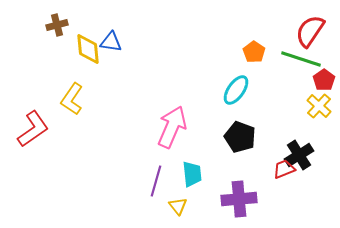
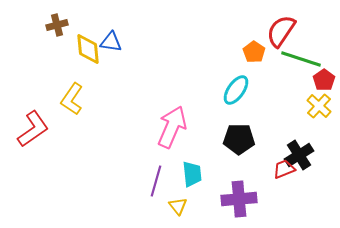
red semicircle: moved 29 px left
black pentagon: moved 1 px left, 2 px down; rotated 20 degrees counterclockwise
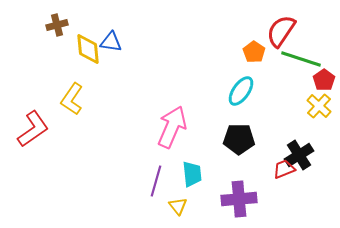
cyan ellipse: moved 5 px right, 1 px down
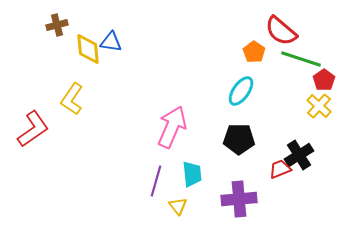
red semicircle: rotated 84 degrees counterclockwise
red trapezoid: moved 4 px left
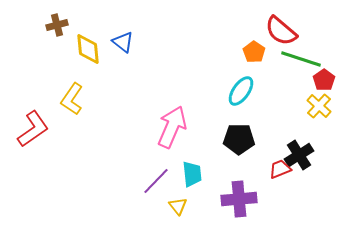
blue triangle: moved 12 px right; rotated 30 degrees clockwise
purple line: rotated 28 degrees clockwise
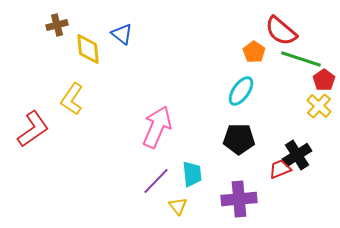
blue triangle: moved 1 px left, 8 px up
pink arrow: moved 15 px left
black cross: moved 2 px left
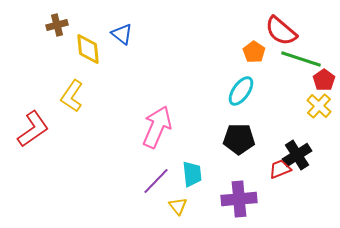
yellow L-shape: moved 3 px up
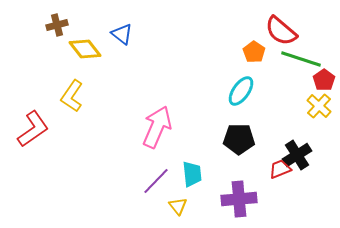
yellow diamond: moved 3 px left; rotated 32 degrees counterclockwise
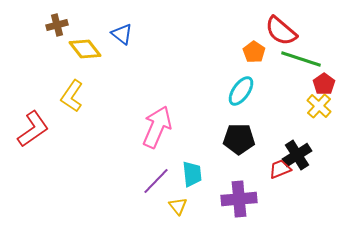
red pentagon: moved 4 px down
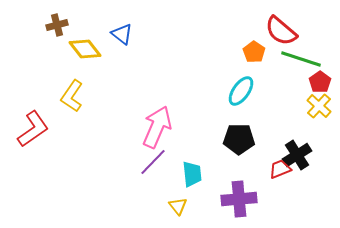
red pentagon: moved 4 px left, 2 px up
purple line: moved 3 px left, 19 px up
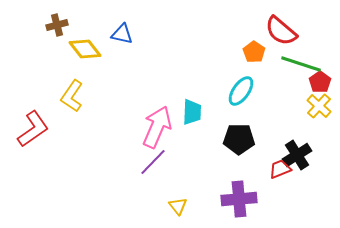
blue triangle: rotated 25 degrees counterclockwise
green line: moved 5 px down
cyan trapezoid: moved 62 px up; rotated 8 degrees clockwise
